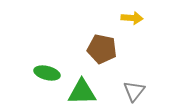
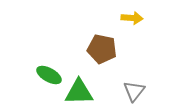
green ellipse: moved 2 px right, 2 px down; rotated 15 degrees clockwise
green triangle: moved 3 px left
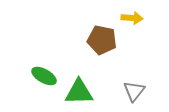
brown pentagon: moved 9 px up
green ellipse: moved 5 px left, 1 px down
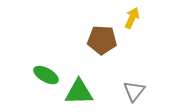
yellow arrow: rotated 70 degrees counterclockwise
brown pentagon: rotated 8 degrees counterclockwise
green ellipse: moved 2 px right, 1 px up
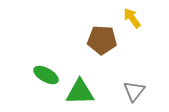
yellow arrow: rotated 60 degrees counterclockwise
green triangle: moved 1 px right
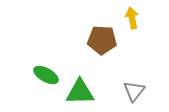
yellow arrow: rotated 25 degrees clockwise
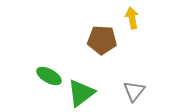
green ellipse: moved 3 px right, 1 px down
green triangle: moved 1 px right, 1 px down; rotated 36 degrees counterclockwise
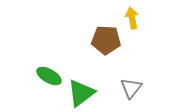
brown pentagon: moved 4 px right
gray triangle: moved 3 px left, 3 px up
